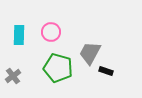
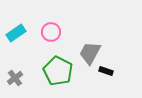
cyan rectangle: moved 3 px left, 2 px up; rotated 54 degrees clockwise
green pentagon: moved 3 px down; rotated 12 degrees clockwise
gray cross: moved 2 px right, 2 px down
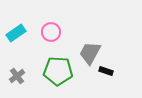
green pentagon: rotated 24 degrees counterclockwise
gray cross: moved 2 px right, 2 px up
